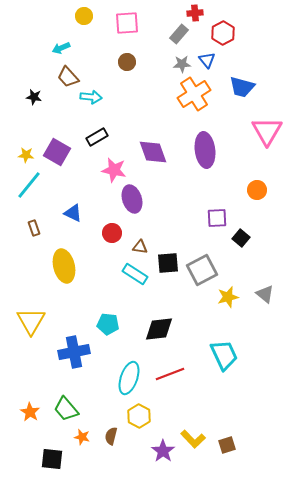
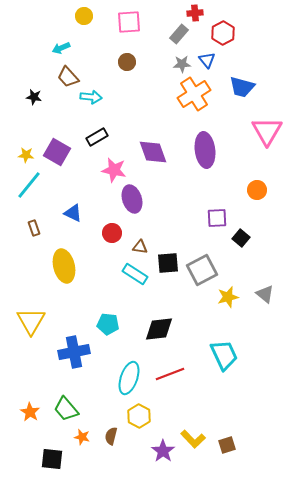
pink square at (127, 23): moved 2 px right, 1 px up
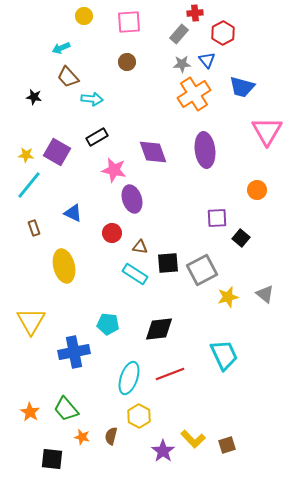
cyan arrow at (91, 97): moved 1 px right, 2 px down
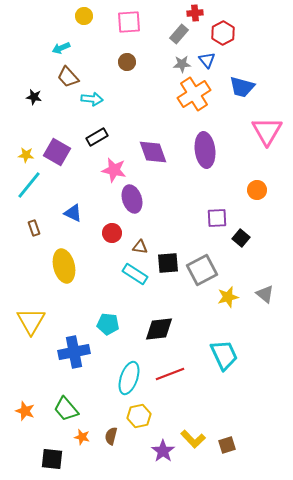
orange star at (30, 412): moved 5 px left, 1 px up; rotated 12 degrees counterclockwise
yellow hexagon at (139, 416): rotated 20 degrees clockwise
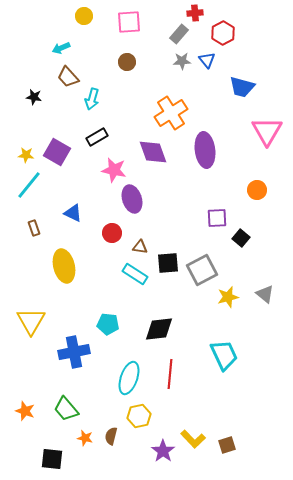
gray star at (182, 64): moved 3 px up
orange cross at (194, 94): moved 23 px left, 19 px down
cyan arrow at (92, 99): rotated 100 degrees clockwise
red line at (170, 374): rotated 64 degrees counterclockwise
orange star at (82, 437): moved 3 px right, 1 px down
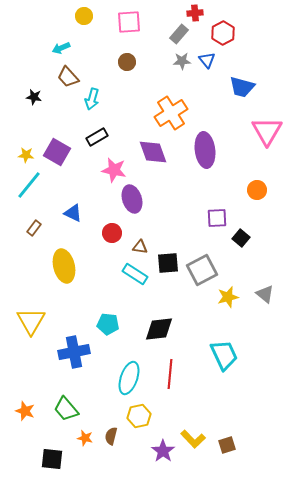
brown rectangle at (34, 228): rotated 56 degrees clockwise
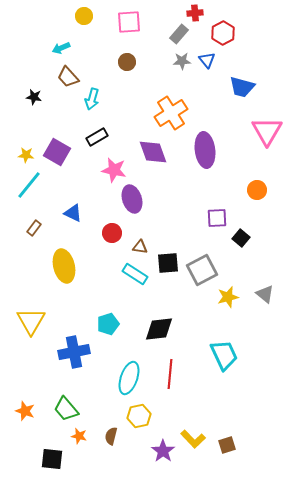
cyan pentagon at (108, 324): rotated 25 degrees counterclockwise
orange star at (85, 438): moved 6 px left, 2 px up
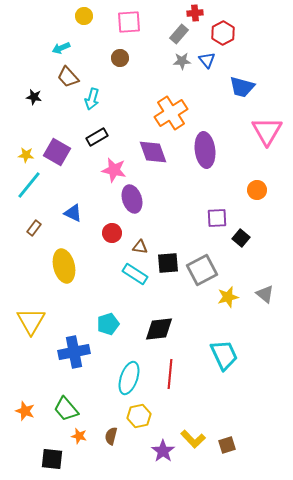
brown circle at (127, 62): moved 7 px left, 4 px up
